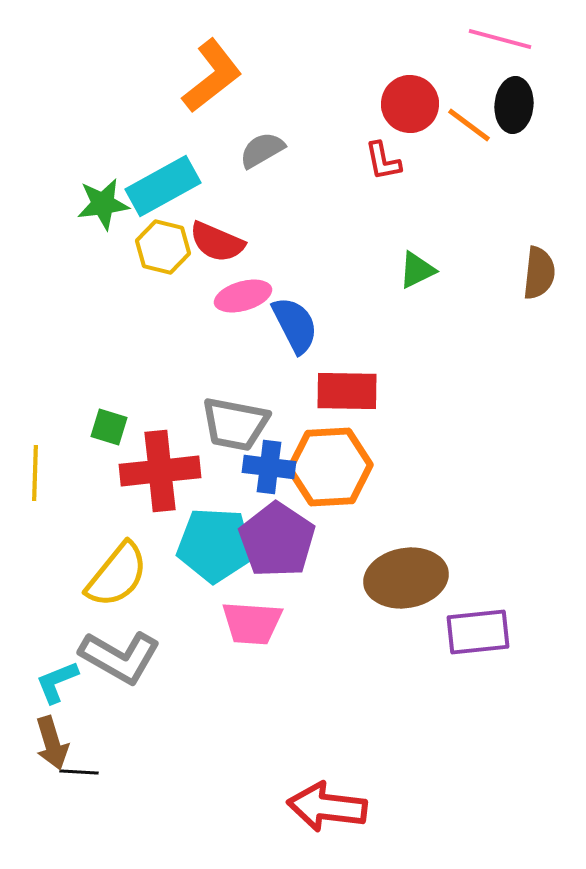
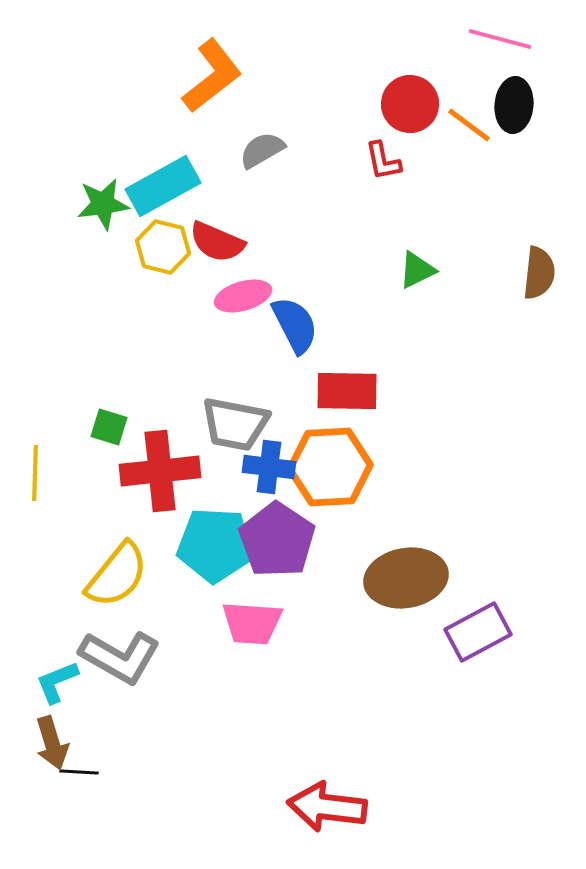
purple rectangle: rotated 22 degrees counterclockwise
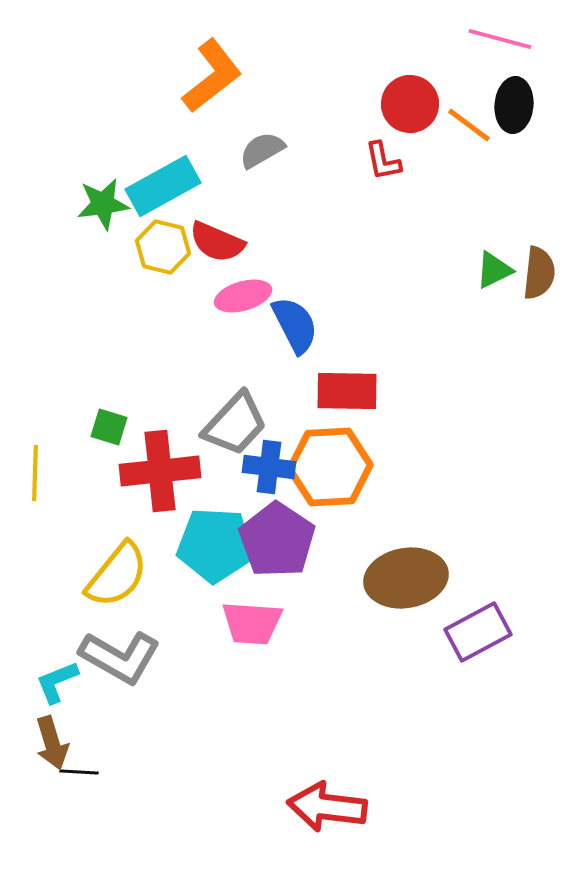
green triangle: moved 77 px right
gray trapezoid: rotated 58 degrees counterclockwise
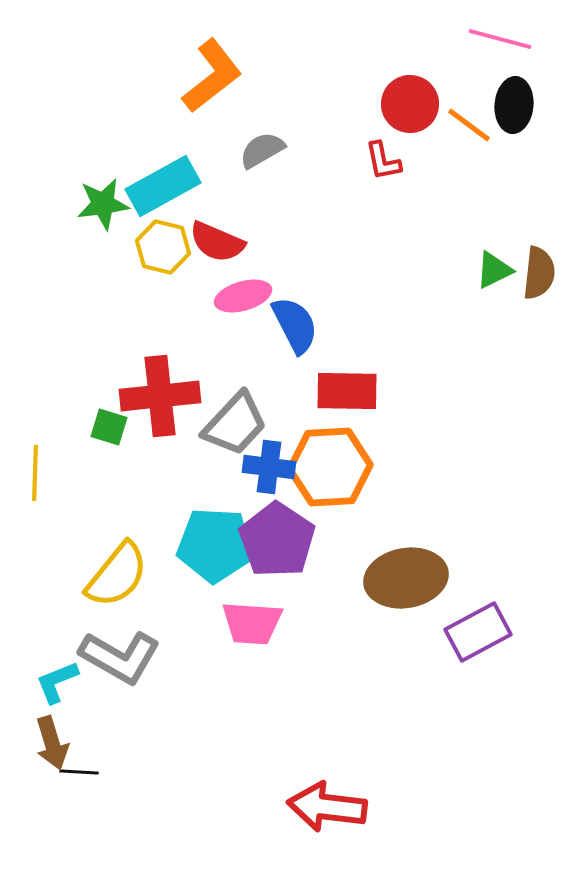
red cross: moved 75 px up
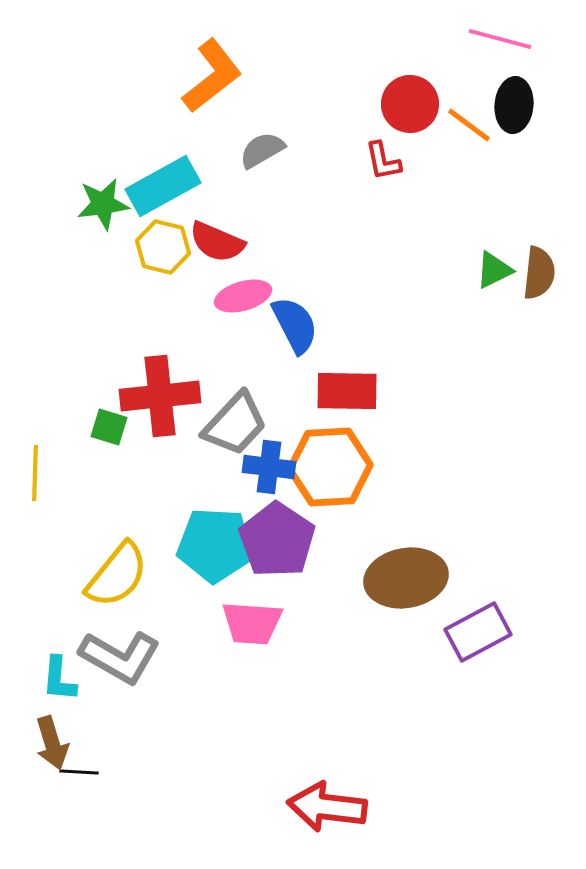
cyan L-shape: moved 2 px right, 3 px up; rotated 63 degrees counterclockwise
